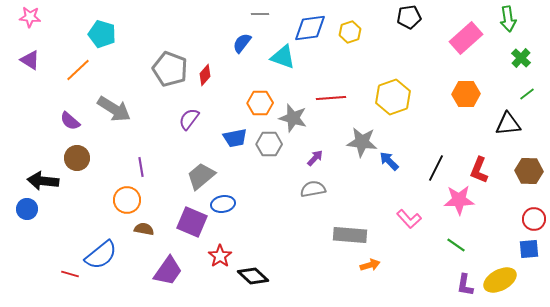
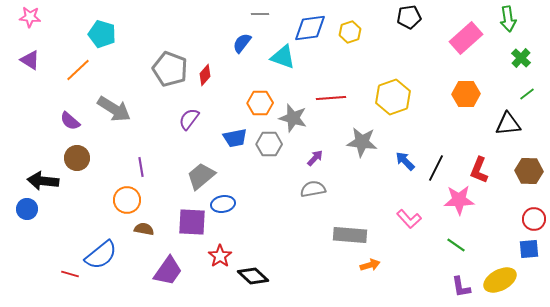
blue arrow at (389, 161): moved 16 px right
purple square at (192, 222): rotated 20 degrees counterclockwise
purple L-shape at (465, 285): moved 4 px left, 2 px down; rotated 20 degrees counterclockwise
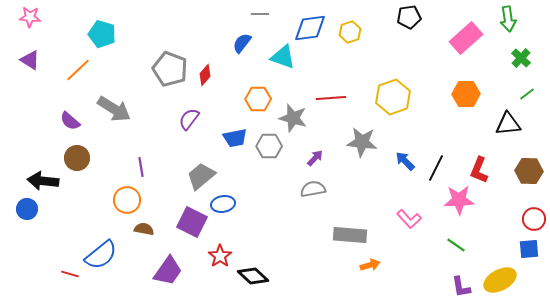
orange hexagon at (260, 103): moved 2 px left, 4 px up
gray hexagon at (269, 144): moved 2 px down
purple square at (192, 222): rotated 24 degrees clockwise
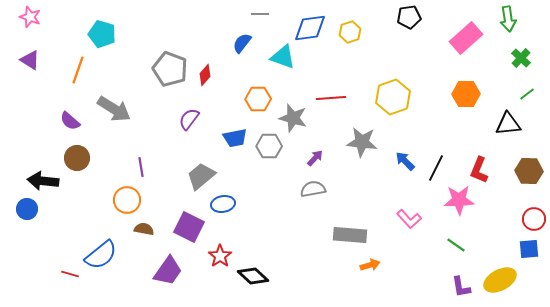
pink star at (30, 17): rotated 15 degrees clockwise
orange line at (78, 70): rotated 28 degrees counterclockwise
purple square at (192, 222): moved 3 px left, 5 px down
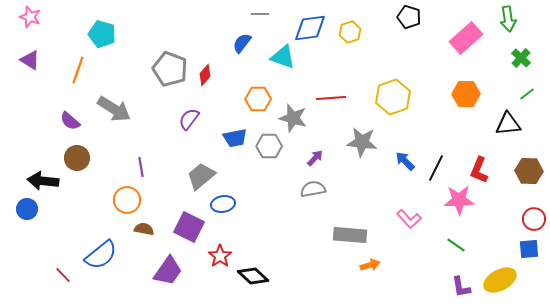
black pentagon at (409, 17): rotated 25 degrees clockwise
red line at (70, 274): moved 7 px left, 1 px down; rotated 30 degrees clockwise
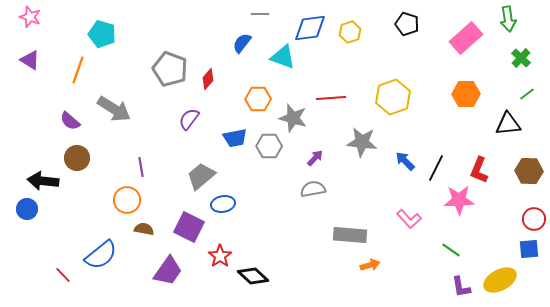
black pentagon at (409, 17): moved 2 px left, 7 px down
red diamond at (205, 75): moved 3 px right, 4 px down
green line at (456, 245): moved 5 px left, 5 px down
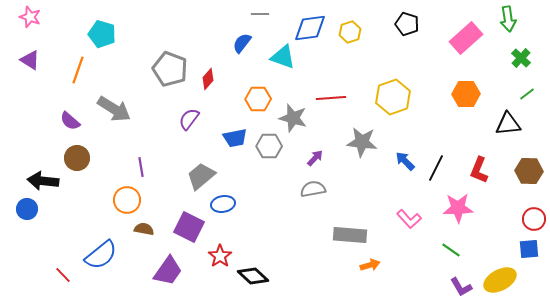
pink star at (459, 200): moved 1 px left, 8 px down
purple L-shape at (461, 287): rotated 20 degrees counterclockwise
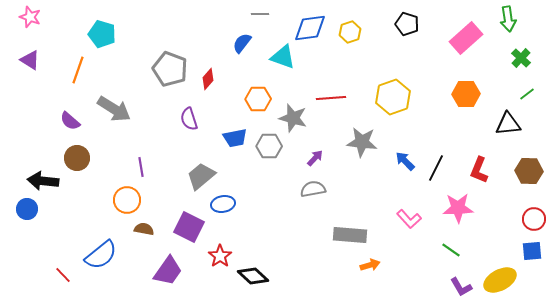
purple semicircle at (189, 119): rotated 55 degrees counterclockwise
blue square at (529, 249): moved 3 px right, 2 px down
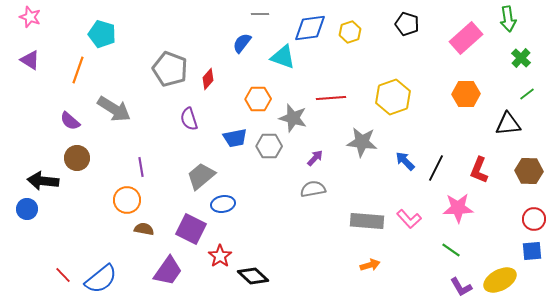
purple square at (189, 227): moved 2 px right, 2 px down
gray rectangle at (350, 235): moved 17 px right, 14 px up
blue semicircle at (101, 255): moved 24 px down
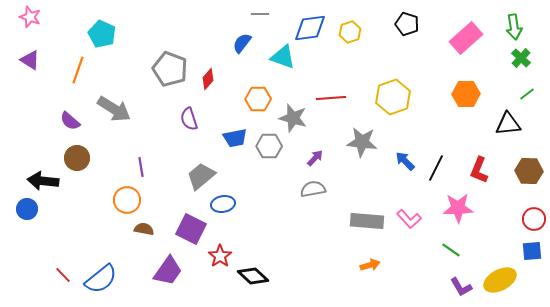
green arrow at (508, 19): moved 6 px right, 8 px down
cyan pentagon at (102, 34): rotated 8 degrees clockwise
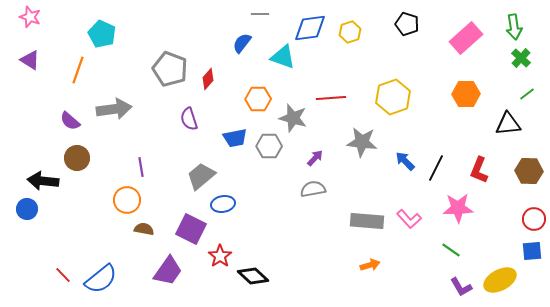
gray arrow at (114, 109): rotated 40 degrees counterclockwise
